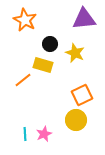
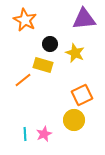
yellow circle: moved 2 px left
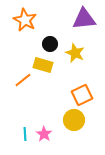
pink star: rotated 14 degrees counterclockwise
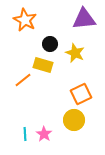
orange square: moved 1 px left, 1 px up
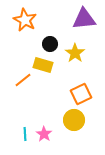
yellow star: rotated 12 degrees clockwise
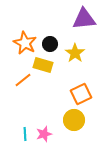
orange star: moved 23 px down
pink star: rotated 21 degrees clockwise
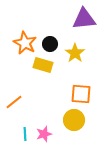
orange line: moved 9 px left, 22 px down
orange square: rotated 30 degrees clockwise
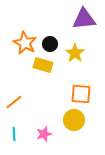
cyan line: moved 11 px left
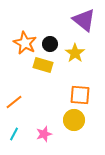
purple triangle: moved 1 px down; rotated 45 degrees clockwise
orange square: moved 1 px left, 1 px down
cyan line: rotated 32 degrees clockwise
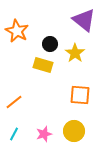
orange star: moved 8 px left, 12 px up
yellow circle: moved 11 px down
